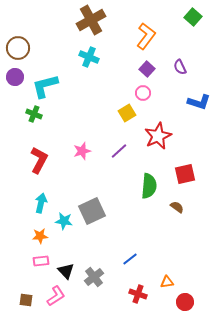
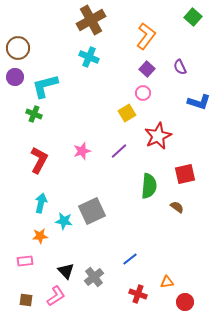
pink rectangle: moved 16 px left
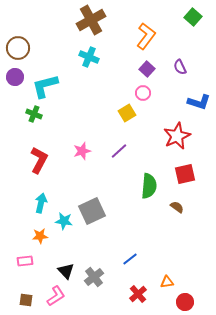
red star: moved 19 px right
red cross: rotated 30 degrees clockwise
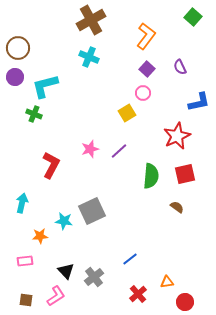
blue L-shape: rotated 30 degrees counterclockwise
pink star: moved 8 px right, 2 px up
red L-shape: moved 12 px right, 5 px down
green semicircle: moved 2 px right, 10 px up
cyan arrow: moved 19 px left
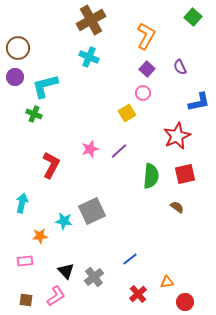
orange L-shape: rotated 8 degrees counterclockwise
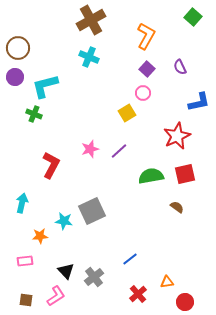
green semicircle: rotated 105 degrees counterclockwise
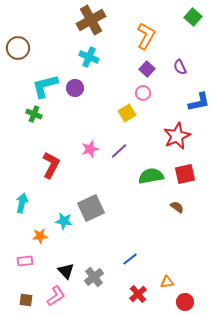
purple circle: moved 60 px right, 11 px down
gray square: moved 1 px left, 3 px up
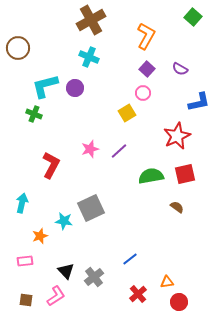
purple semicircle: moved 2 px down; rotated 35 degrees counterclockwise
orange star: rotated 14 degrees counterclockwise
red circle: moved 6 px left
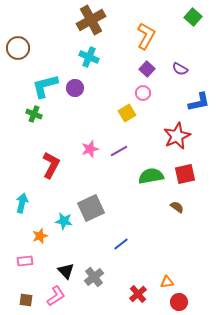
purple line: rotated 12 degrees clockwise
blue line: moved 9 px left, 15 px up
